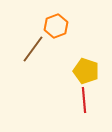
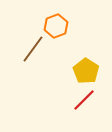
yellow pentagon: rotated 15 degrees clockwise
red line: rotated 50 degrees clockwise
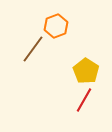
red line: rotated 15 degrees counterclockwise
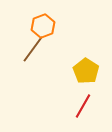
orange hexagon: moved 13 px left
red line: moved 1 px left, 6 px down
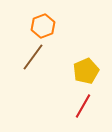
brown line: moved 8 px down
yellow pentagon: rotated 15 degrees clockwise
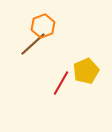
brown line: moved 13 px up; rotated 12 degrees clockwise
red line: moved 22 px left, 23 px up
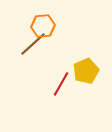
orange hexagon: rotated 15 degrees clockwise
red line: moved 1 px down
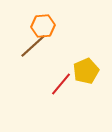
brown line: moved 2 px down
red line: rotated 10 degrees clockwise
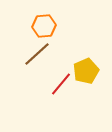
orange hexagon: moved 1 px right
brown line: moved 4 px right, 8 px down
